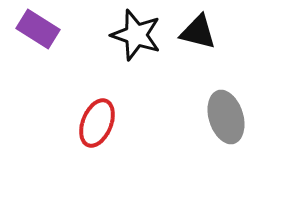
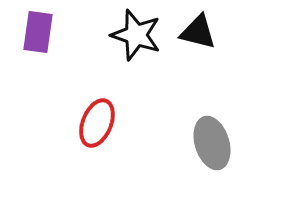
purple rectangle: moved 3 px down; rotated 66 degrees clockwise
gray ellipse: moved 14 px left, 26 px down
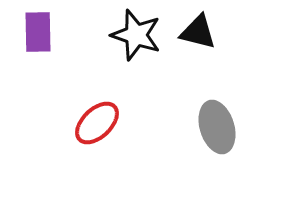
purple rectangle: rotated 9 degrees counterclockwise
red ellipse: rotated 24 degrees clockwise
gray ellipse: moved 5 px right, 16 px up
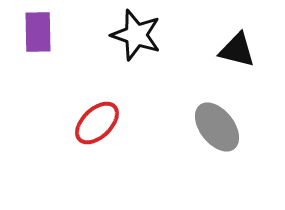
black triangle: moved 39 px right, 18 px down
gray ellipse: rotated 21 degrees counterclockwise
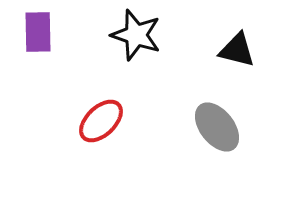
red ellipse: moved 4 px right, 2 px up
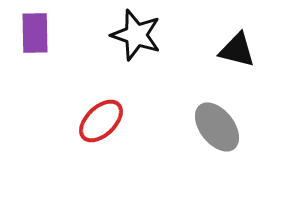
purple rectangle: moved 3 px left, 1 px down
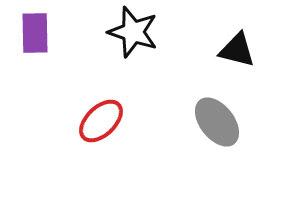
black star: moved 3 px left, 3 px up
gray ellipse: moved 5 px up
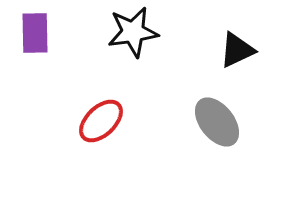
black star: rotated 27 degrees counterclockwise
black triangle: rotated 39 degrees counterclockwise
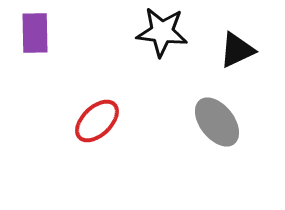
black star: moved 29 px right; rotated 15 degrees clockwise
red ellipse: moved 4 px left
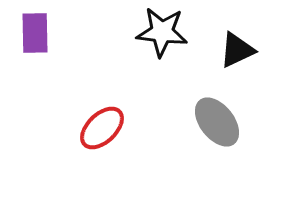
red ellipse: moved 5 px right, 7 px down
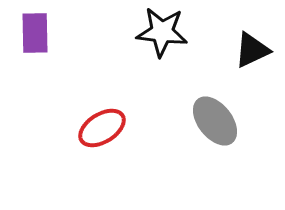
black triangle: moved 15 px right
gray ellipse: moved 2 px left, 1 px up
red ellipse: rotated 12 degrees clockwise
